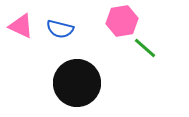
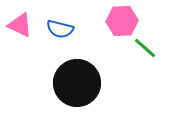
pink hexagon: rotated 8 degrees clockwise
pink triangle: moved 1 px left, 1 px up
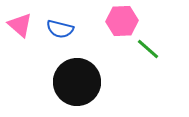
pink triangle: rotated 16 degrees clockwise
green line: moved 3 px right, 1 px down
black circle: moved 1 px up
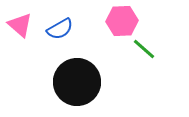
blue semicircle: rotated 44 degrees counterclockwise
green line: moved 4 px left
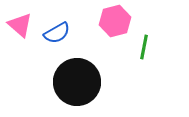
pink hexagon: moved 7 px left; rotated 12 degrees counterclockwise
blue semicircle: moved 3 px left, 4 px down
green line: moved 2 px up; rotated 60 degrees clockwise
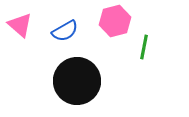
blue semicircle: moved 8 px right, 2 px up
black circle: moved 1 px up
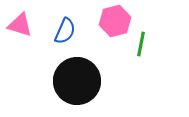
pink triangle: rotated 24 degrees counterclockwise
blue semicircle: rotated 36 degrees counterclockwise
green line: moved 3 px left, 3 px up
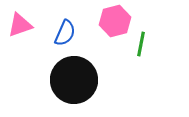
pink triangle: rotated 36 degrees counterclockwise
blue semicircle: moved 2 px down
black circle: moved 3 px left, 1 px up
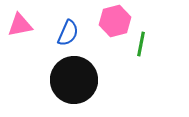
pink triangle: rotated 8 degrees clockwise
blue semicircle: moved 3 px right
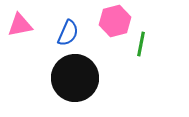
black circle: moved 1 px right, 2 px up
